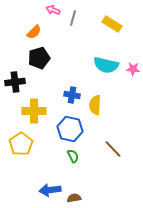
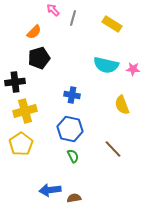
pink arrow: rotated 24 degrees clockwise
yellow semicircle: moved 27 px right; rotated 24 degrees counterclockwise
yellow cross: moved 9 px left; rotated 15 degrees counterclockwise
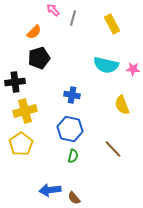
yellow rectangle: rotated 30 degrees clockwise
green semicircle: rotated 40 degrees clockwise
brown semicircle: rotated 120 degrees counterclockwise
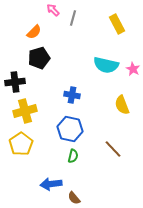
yellow rectangle: moved 5 px right
pink star: rotated 24 degrees clockwise
blue arrow: moved 1 px right, 6 px up
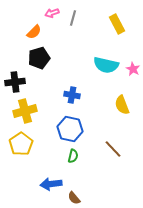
pink arrow: moved 1 px left, 3 px down; rotated 64 degrees counterclockwise
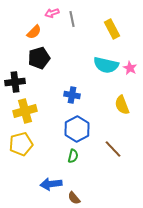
gray line: moved 1 px left, 1 px down; rotated 28 degrees counterclockwise
yellow rectangle: moved 5 px left, 5 px down
pink star: moved 3 px left, 1 px up
blue hexagon: moved 7 px right; rotated 20 degrees clockwise
yellow pentagon: rotated 20 degrees clockwise
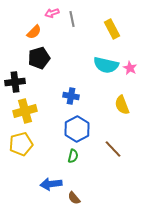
blue cross: moved 1 px left, 1 px down
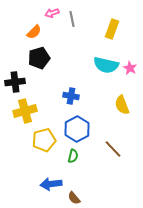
yellow rectangle: rotated 48 degrees clockwise
yellow pentagon: moved 23 px right, 4 px up
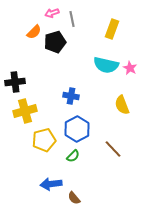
black pentagon: moved 16 px right, 16 px up
green semicircle: rotated 32 degrees clockwise
